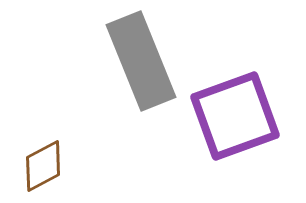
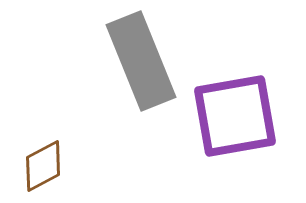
purple square: rotated 10 degrees clockwise
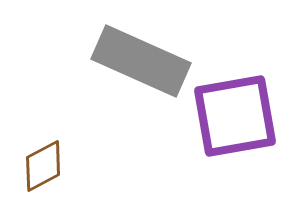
gray rectangle: rotated 44 degrees counterclockwise
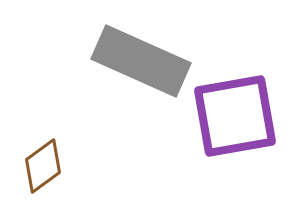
brown diamond: rotated 8 degrees counterclockwise
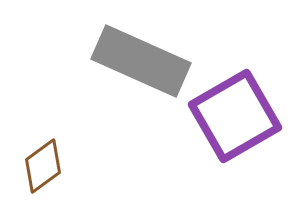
purple square: rotated 20 degrees counterclockwise
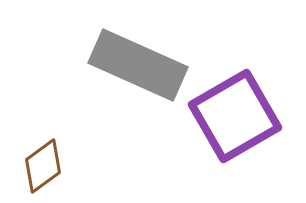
gray rectangle: moved 3 px left, 4 px down
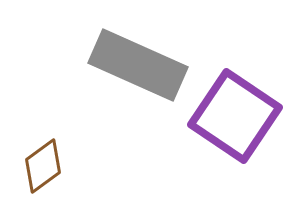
purple square: rotated 26 degrees counterclockwise
